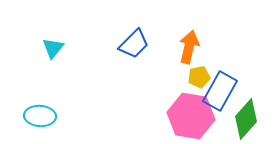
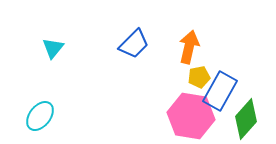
cyan ellipse: rotated 56 degrees counterclockwise
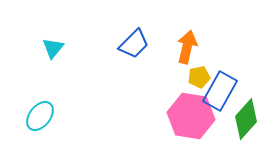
orange arrow: moved 2 px left
